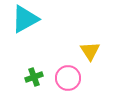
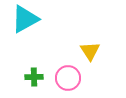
green cross: rotated 18 degrees clockwise
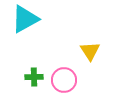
pink circle: moved 4 px left, 2 px down
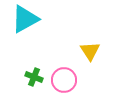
green cross: rotated 24 degrees clockwise
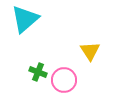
cyan triangle: rotated 12 degrees counterclockwise
green cross: moved 4 px right, 5 px up
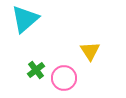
green cross: moved 2 px left, 2 px up; rotated 30 degrees clockwise
pink circle: moved 2 px up
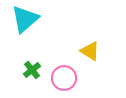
yellow triangle: rotated 25 degrees counterclockwise
green cross: moved 4 px left
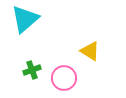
green cross: rotated 18 degrees clockwise
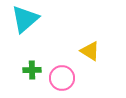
green cross: rotated 18 degrees clockwise
pink circle: moved 2 px left
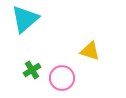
yellow triangle: rotated 15 degrees counterclockwise
green cross: rotated 30 degrees counterclockwise
